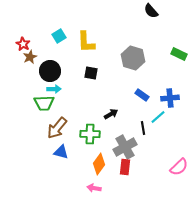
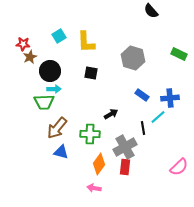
red star: rotated 24 degrees counterclockwise
green trapezoid: moved 1 px up
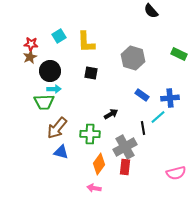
red star: moved 8 px right
pink semicircle: moved 3 px left, 6 px down; rotated 30 degrees clockwise
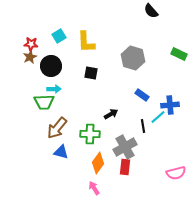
black circle: moved 1 px right, 5 px up
blue cross: moved 7 px down
black line: moved 2 px up
orange diamond: moved 1 px left, 1 px up
pink arrow: rotated 48 degrees clockwise
